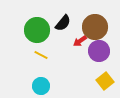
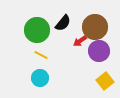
cyan circle: moved 1 px left, 8 px up
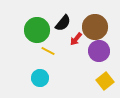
red arrow: moved 4 px left, 2 px up; rotated 16 degrees counterclockwise
yellow line: moved 7 px right, 4 px up
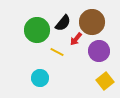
brown circle: moved 3 px left, 5 px up
yellow line: moved 9 px right, 1 px down
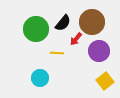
green circle: moved 1 px left, 1 px up
yellow line: moved 1 px down; rotated 24 degrees counterclockwise
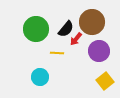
black semicircle: moved 3 px right, 6 px down
cyan circle: moved 1 px up
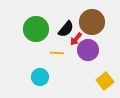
purple circle: moved 11 px left, 1 px up
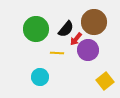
brown circle: moved 2 px right
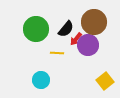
purple circle: moved 5 px up
cyan circle: moved 1 px right, 3 px down
